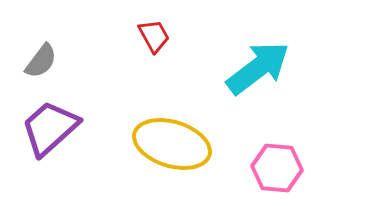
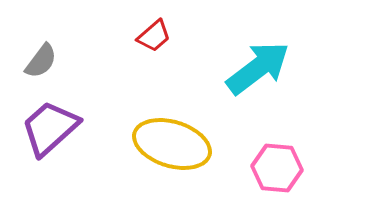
red trapezoid: rotated 78 degrees clockwise
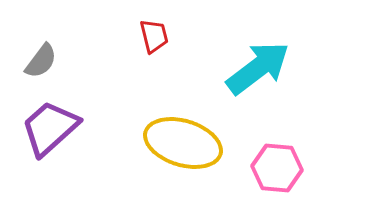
red trapezoid: rotated 63 degrees counterclockwise
yellow ellipse: moved 11 px right, 1 px up
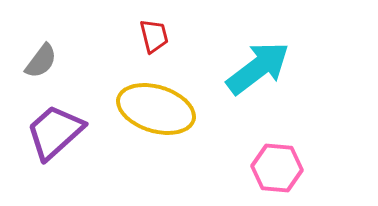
purple trapezoid: moved 5 px right, 4 px down
yellow ellipse: moved 27 px left, 34 px up
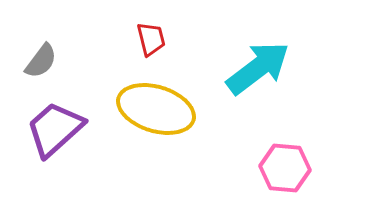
red trapezoid: moved 3 px left, 3 px down
purple trapezoid: moved 3 px up
pink hexagon: moved 8 px right
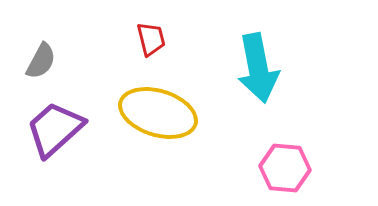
gray semicircle: rotated 9 degrees counterclockwise
cyan arrow: rotated 116 degrees clockwise
yellow ellipse: moved 2 px right, 4 px down
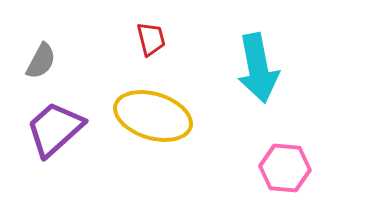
yellow ellipse: moved 5 px left, 3 px down
